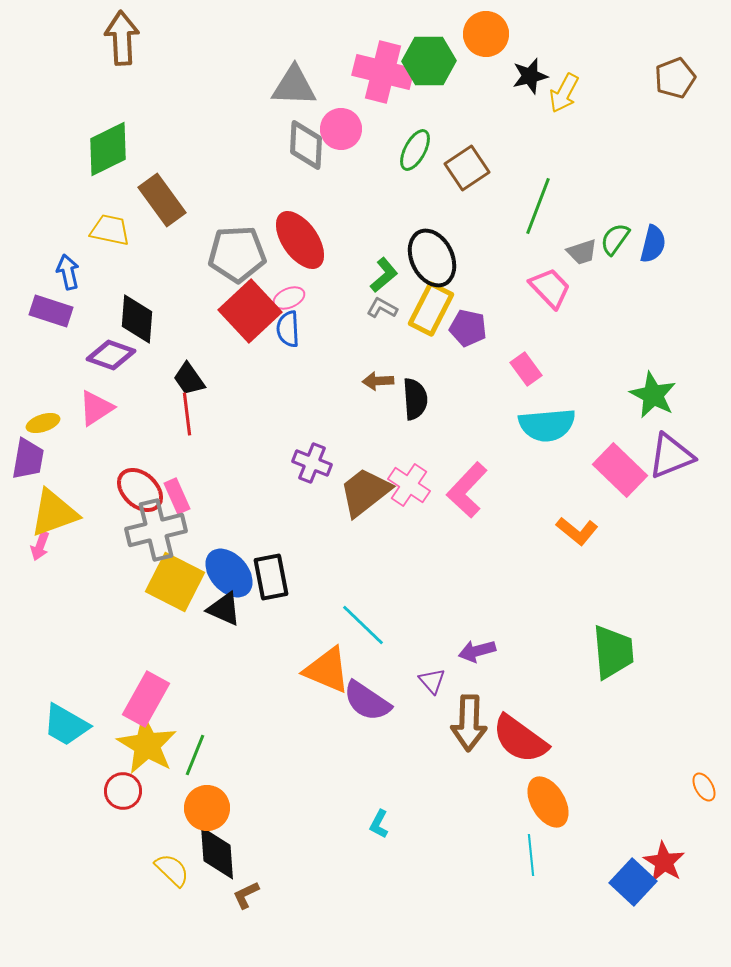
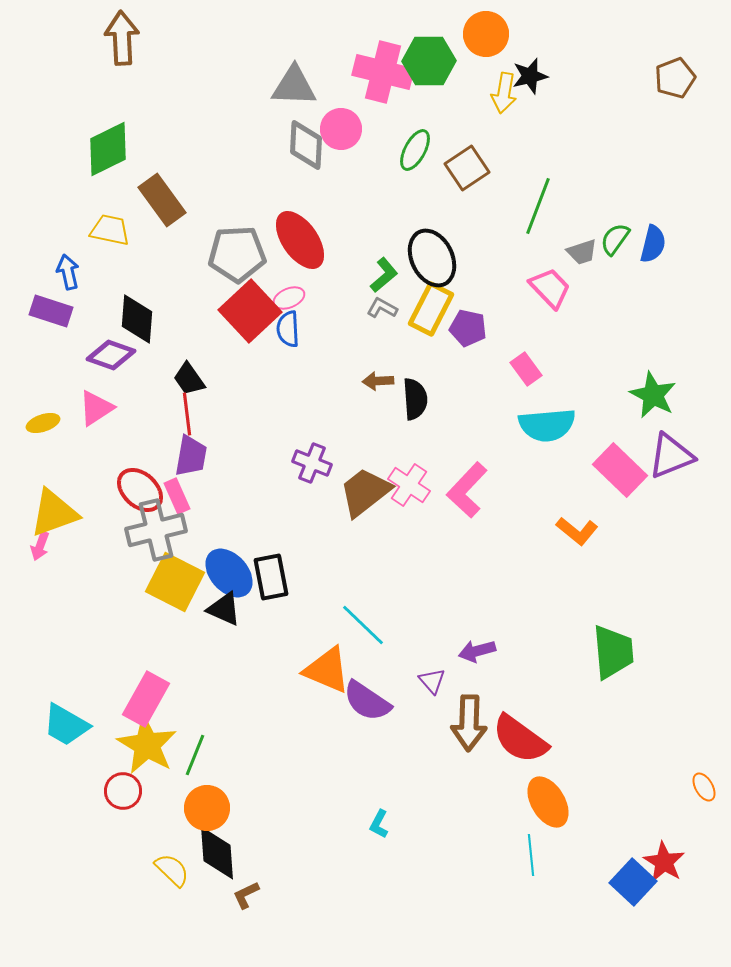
yellow arrow at (564, 93): moved 60 px left; rotated 18 degrees counterclockwise
purple trapezoid at (28, 459): moved 163 px right, 3 px up
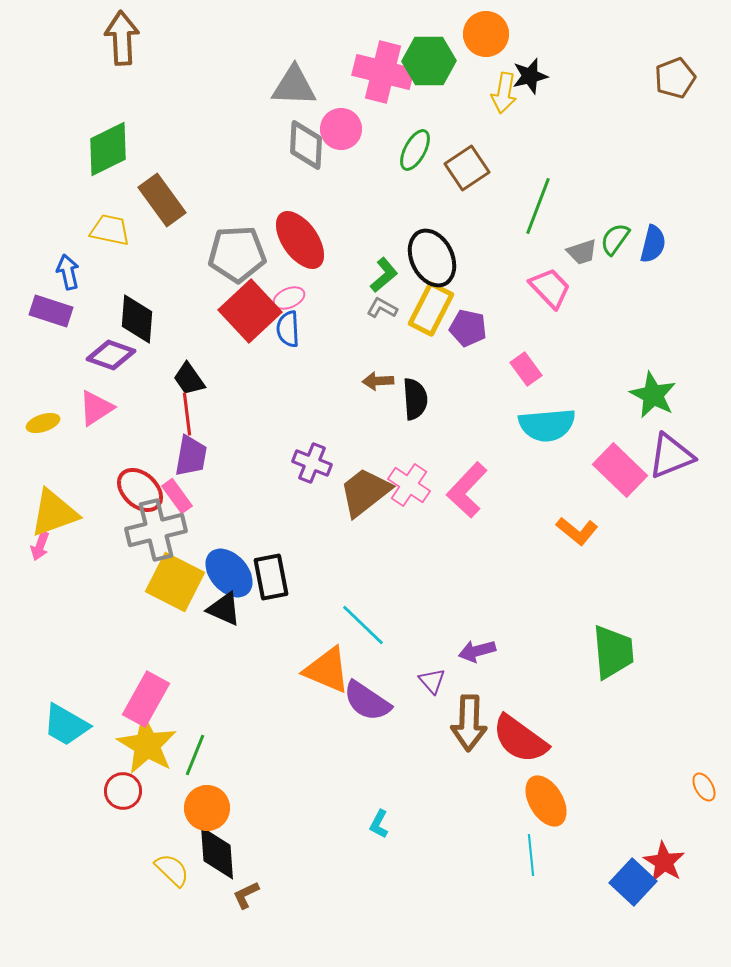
pink rectangle at (177, 496): rotated 12 degrees counterclockwise
orange ellipse at (548, 802): moved 2 px left, 1 px up
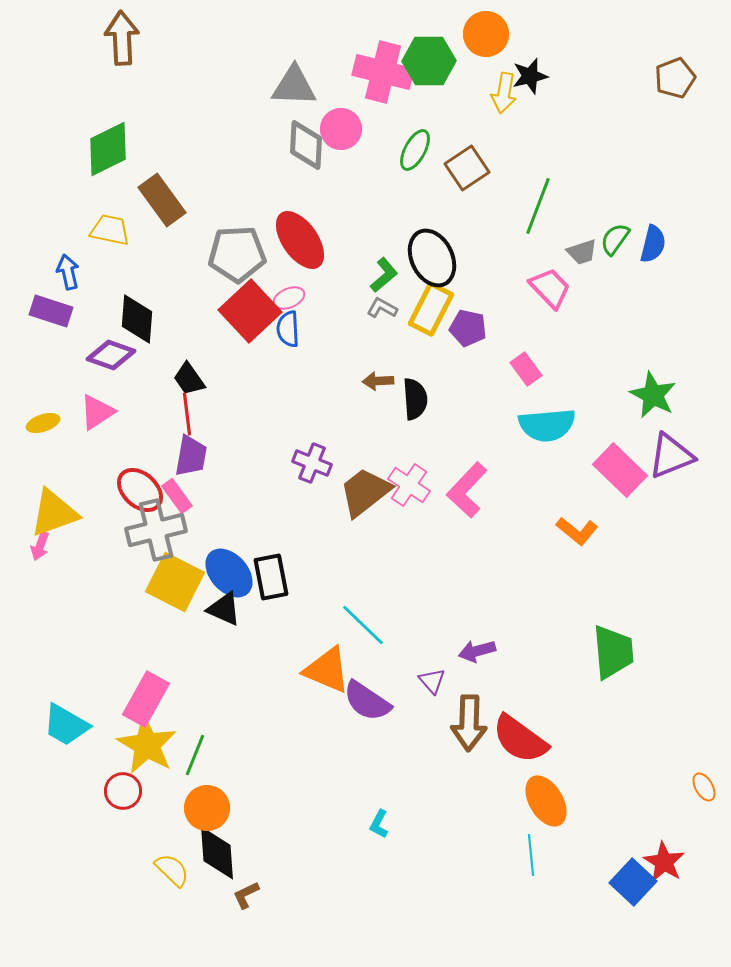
pink triangle at (96, 408): moved 1 px right, 4 px down
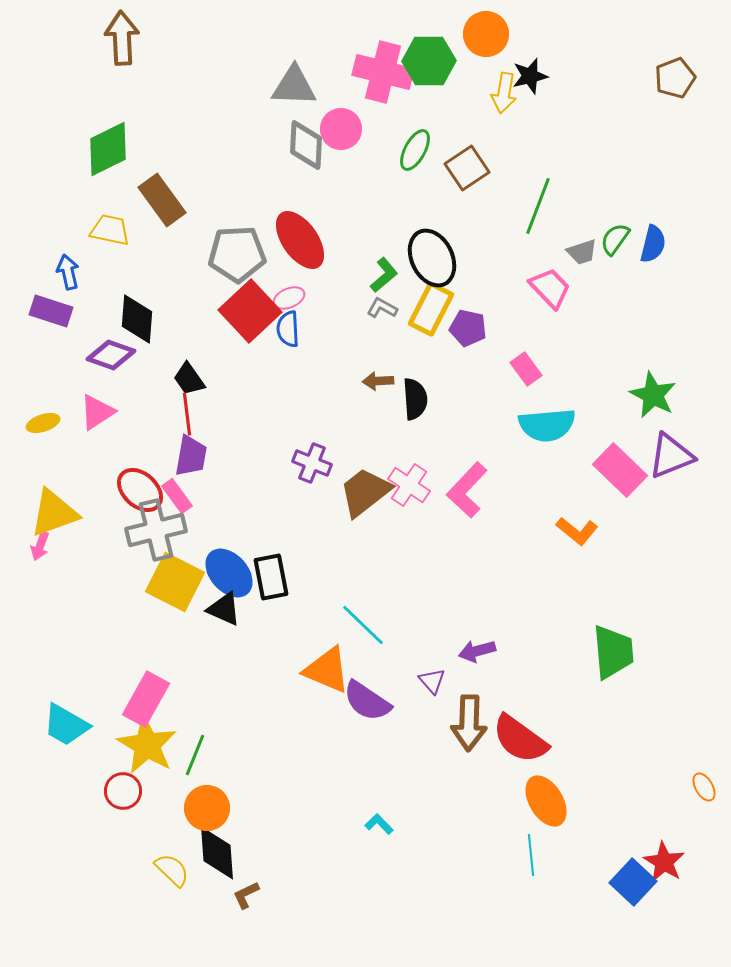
cyan L-shape at (379, 824): rotated 108 degrees clockwise
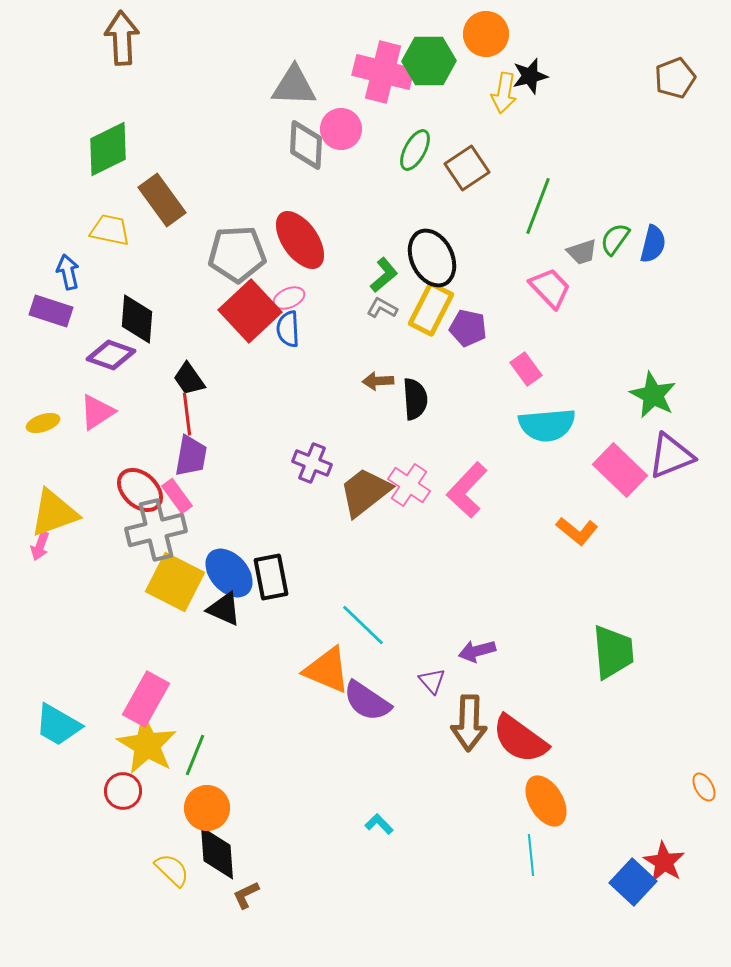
cyan trapezoid at (66, 725): moved 8 px left
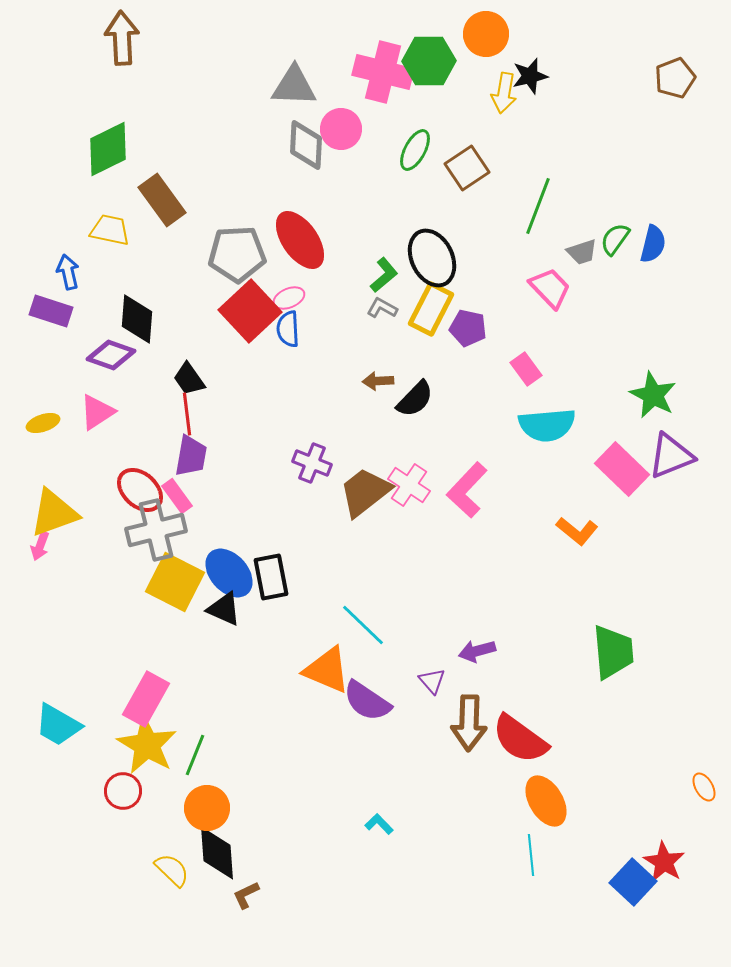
black semicircle at (415, 399): rotated 48 degrees clockwise
pink rectangle at (620, 470): moved 2 px right, 1 px up
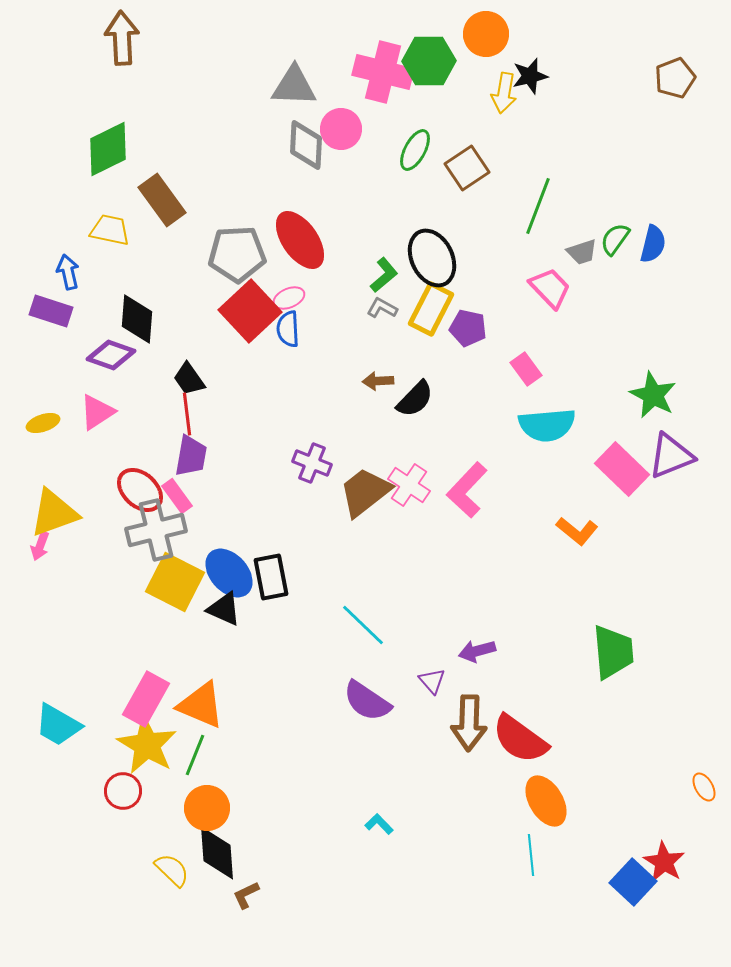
orange triangle at (327, 670): moved 126 px left, 35 px down
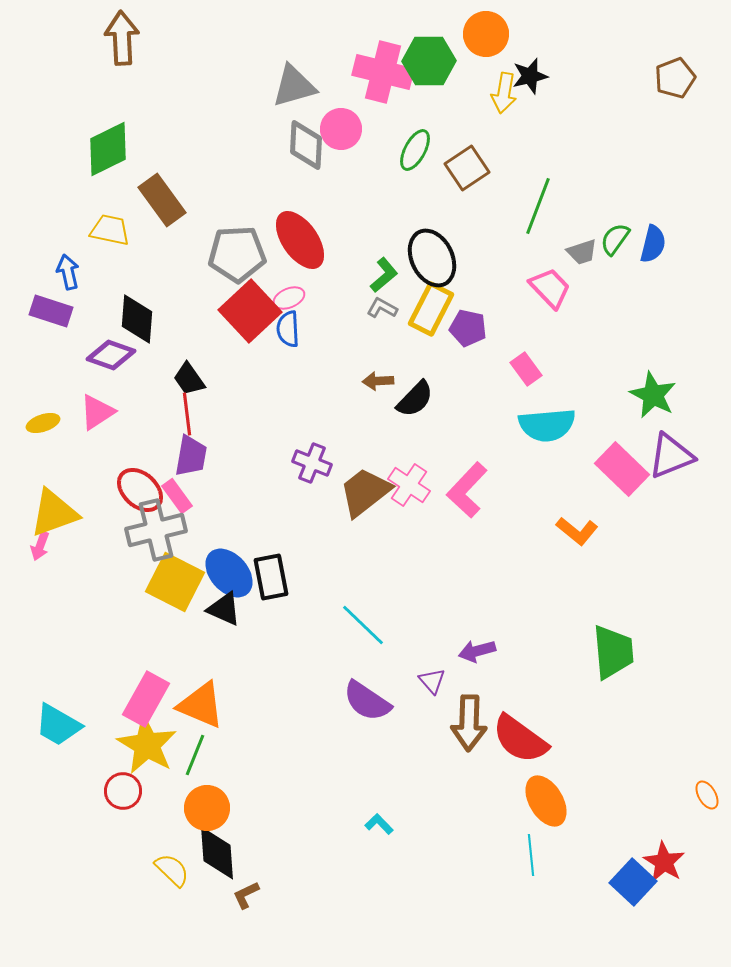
gray triangle at (294, 86): rotated 18 degrees counterclockwise
orange ellipse at (704, 787): moved 3 px right, 8 px down
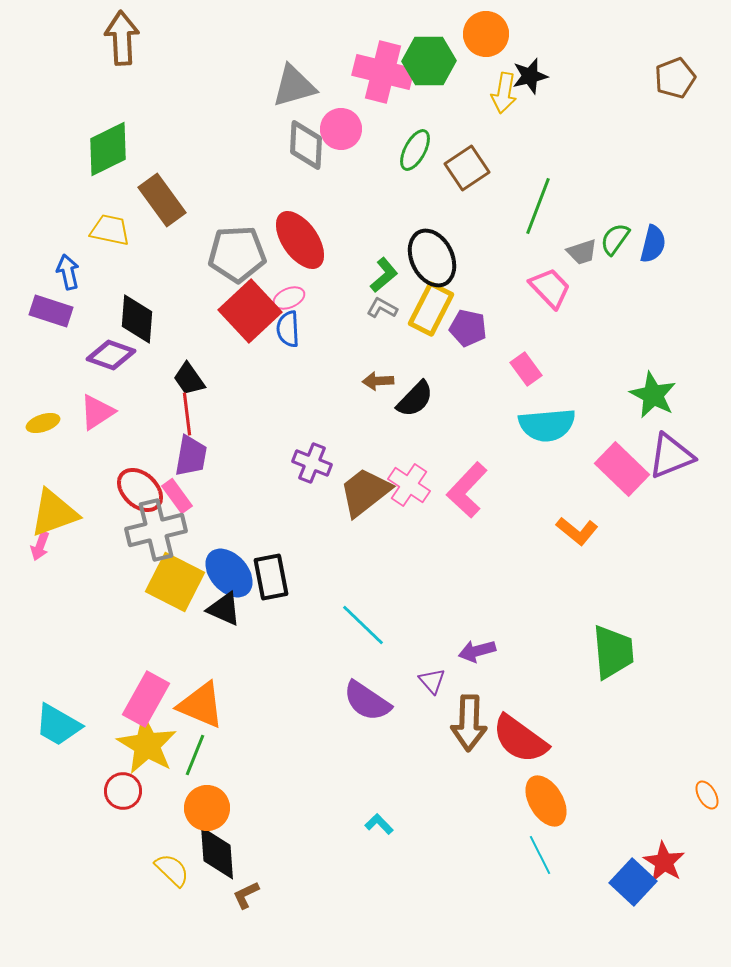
cyan line at (531, 855): moved 9 px right; rotated 21 degrees counterclockwise
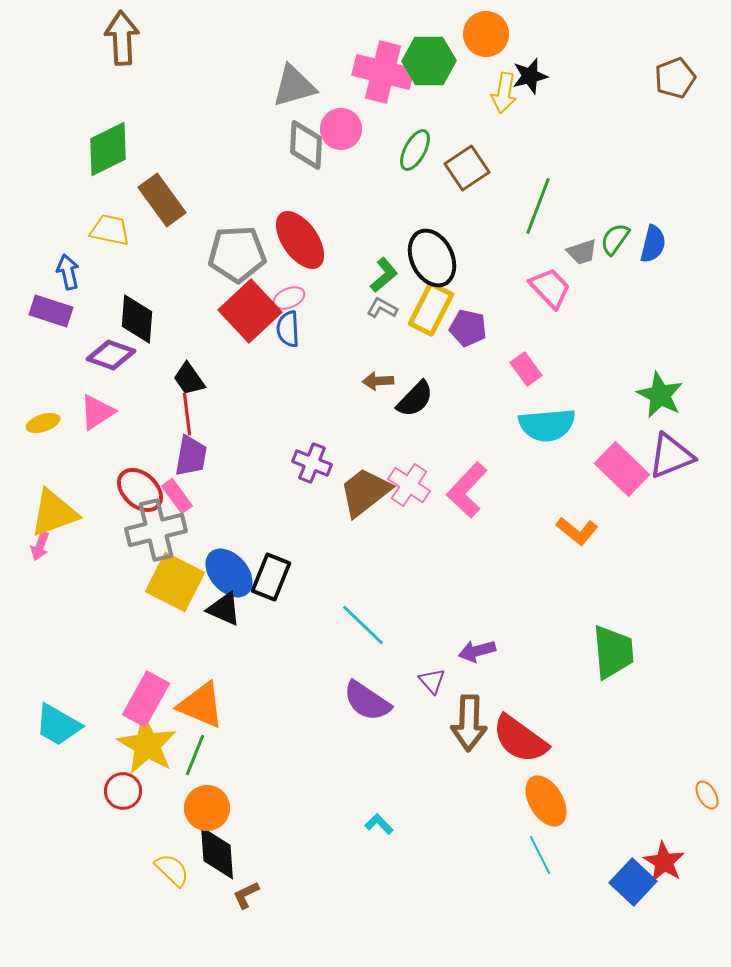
green star at (653, 395): moved 7 px right
black rectangle at (271, 577): rotated 33 degrees clockwise
